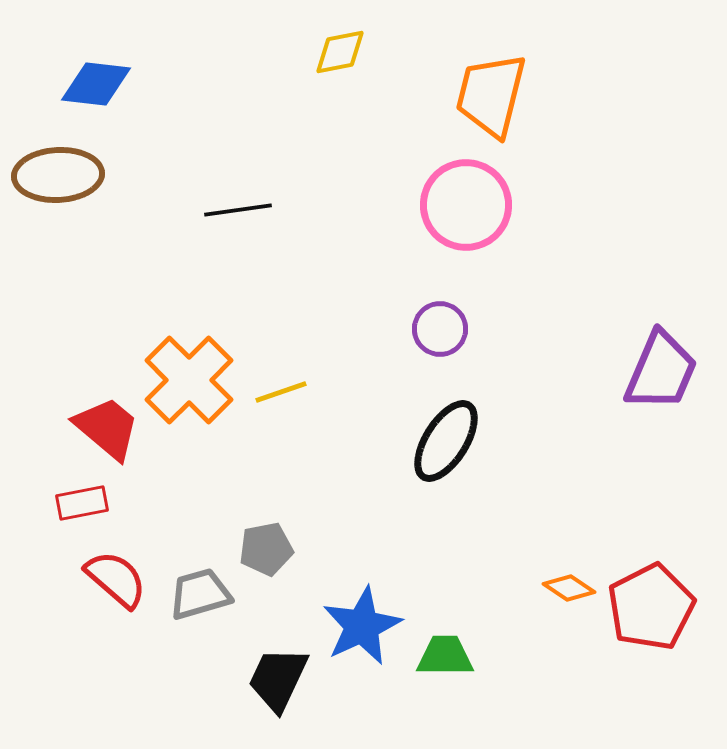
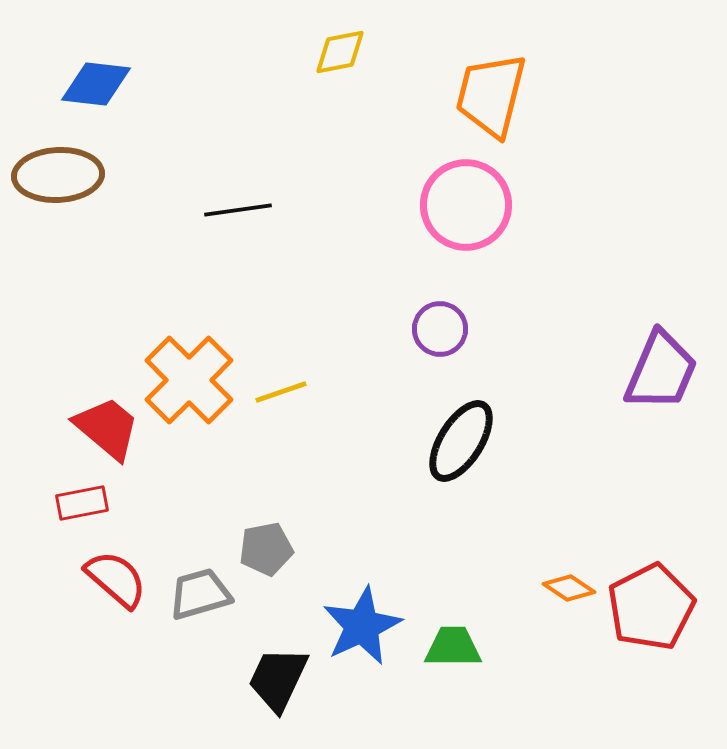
black ellipse: moved 15 px right
green trapezoid: moved 8 px right, 9 px up
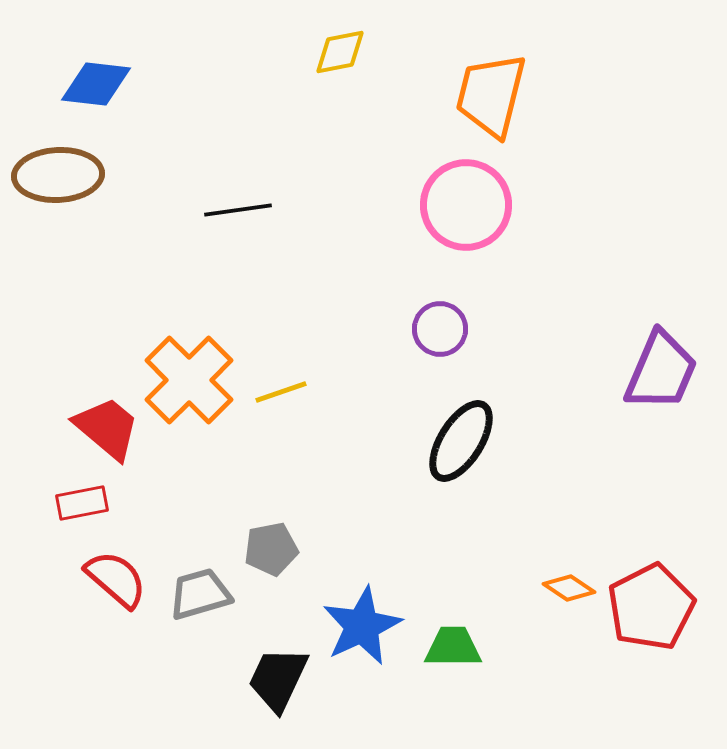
gray pentagon: moved 5 px right
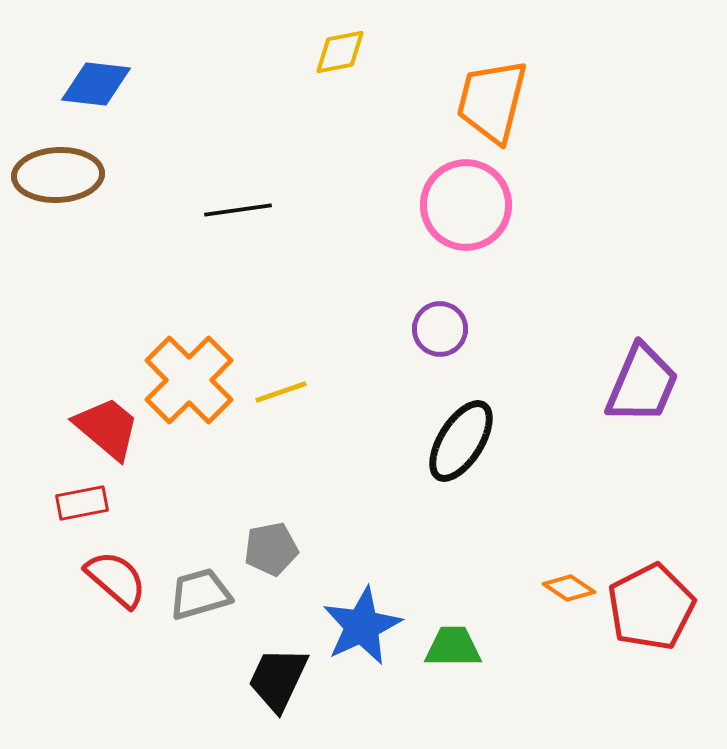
orange trapezoid: moved 1 px right, 6 px down
purple trapezoid: moved 19 px left, 13 px down
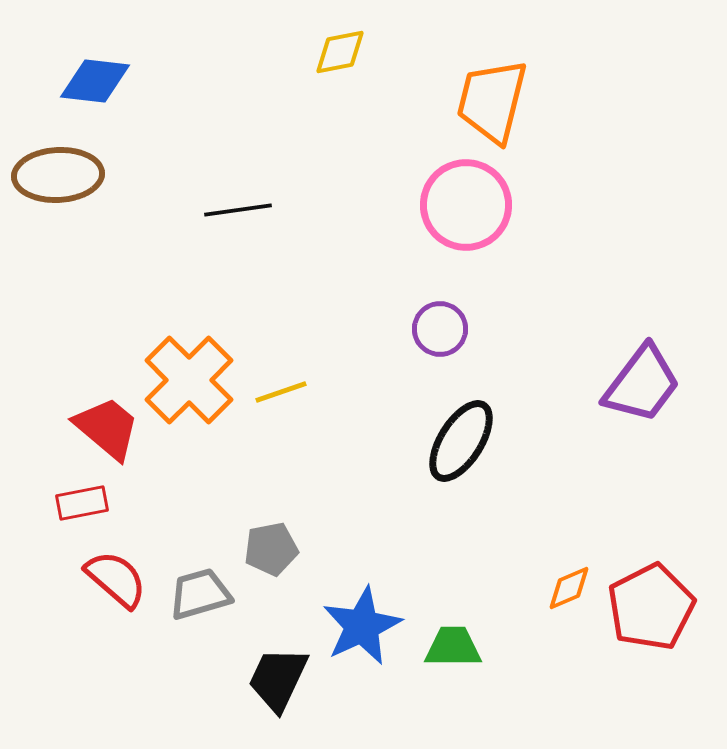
blue diamond: moved 1 px left, 3 px up
purple trapezoid: rotated 14 degrees clockwise
orange diamond: rotated 57 degrees counterclockwise
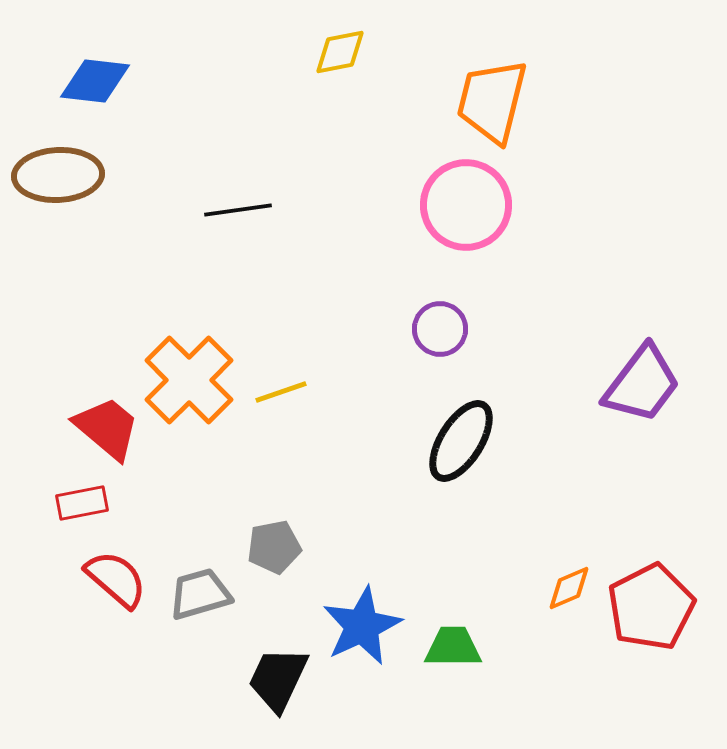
gray pentagon: moved 3 px right, 2 px up
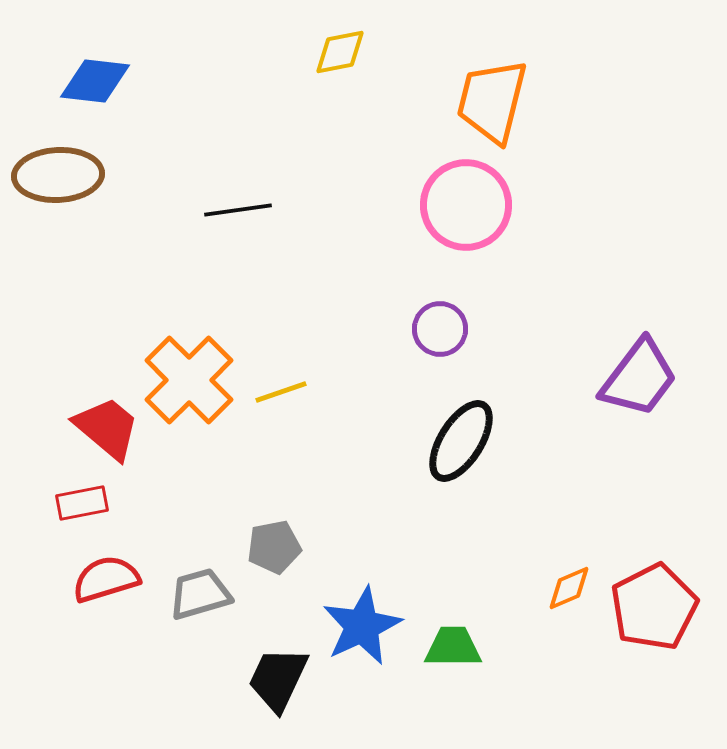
purple trapezoid: moved 3 px left, 6 px up
red semicircle: moved 10 px left; rotated 58 degrees counterclockwise
red pentagon: moved 3 px right
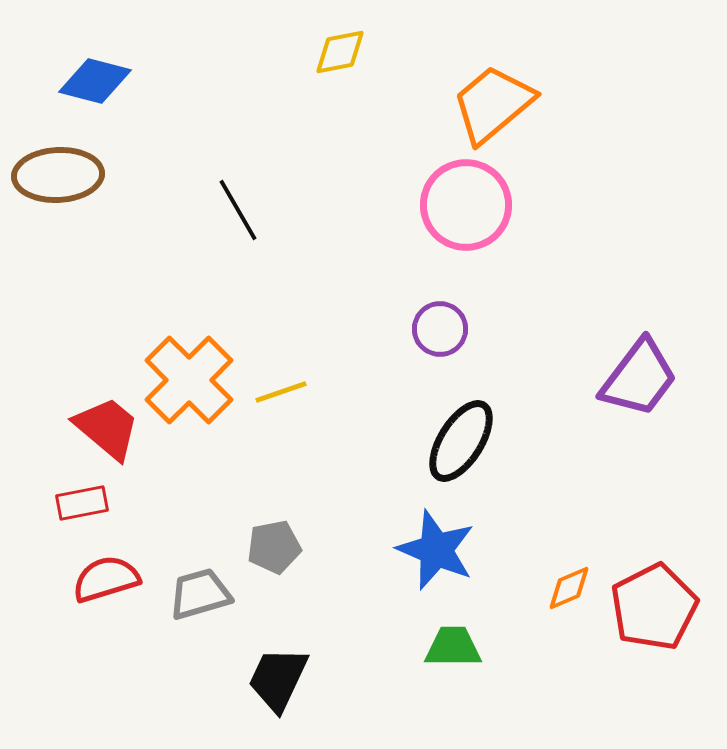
blue diamond: rotated 8 degrees clockwise
orange trapezoid: moved 1 px right, 3 px down; rotated 36 degrees clockwise
black line: rotated 68 degrees clockwise
blue star: moved 74 px right, 76 px up; rotated 24 degrees counterclockwise
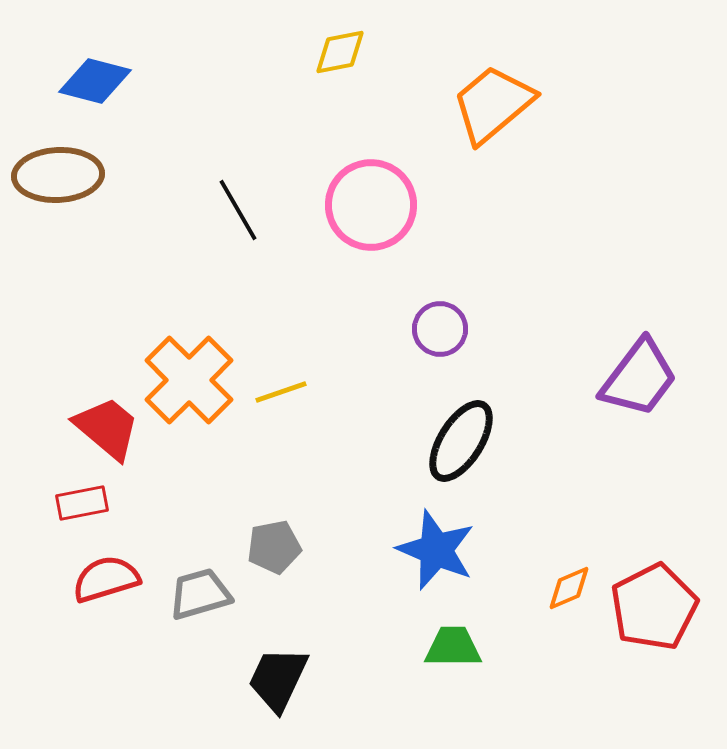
pink circle: moved 95 px left
